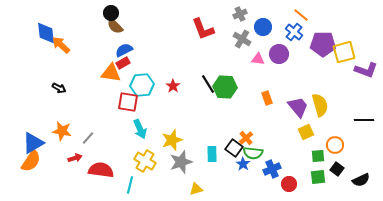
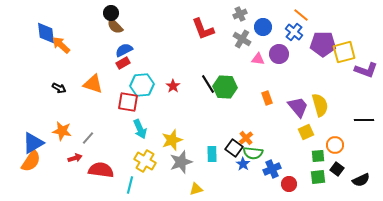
orange triangle at (111, 73): moved 18 px left, 11 px down; rotated 10 degrees clockwise
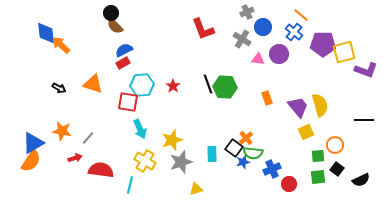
gray cross at (240, 14): moved 7 px right, 2 px up
black line at (208, 84): rotated 12 degrees clockwise
blue star at (243, 164): moved 2 px up; rotated 24 degrees clockwise
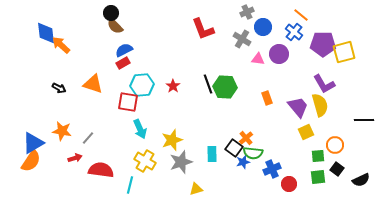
purple L-shape at (366, 70): moved 42 px left, 14 px down; rotated 40 degrees clockwise
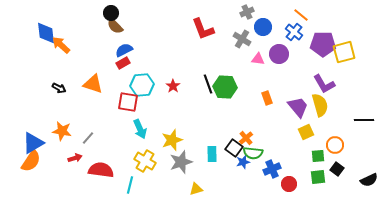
black semicircle at (361, 180): moved 8 px right
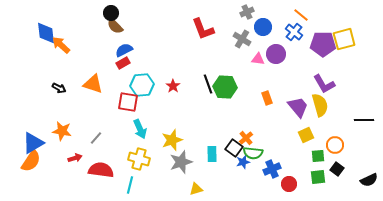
yellow square at (344, 52): moved 13 px up
purple circle at (279, 54): moved 3 px left
yellow square at (306, 132): moved 3 px down
gray line at (88, 138): moved 8 px right
yellow cross at (145, 161): moved 6 px left, 2 px up; rotated 15 degrees counterclockwise
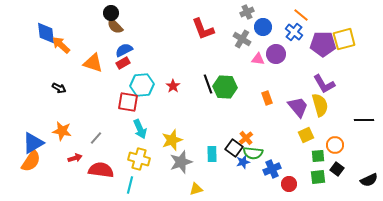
orange triangle at (93, 84): moved 21 px up
